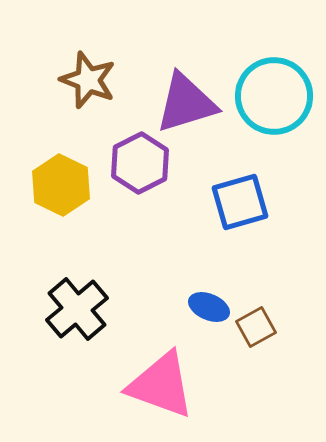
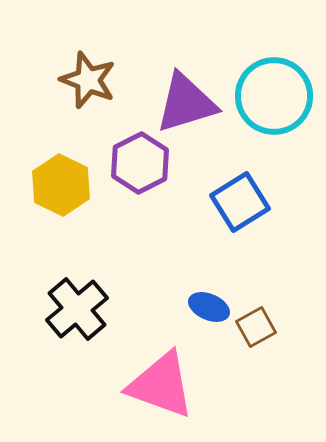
blue square: rotated 16 degrees counterclockwise
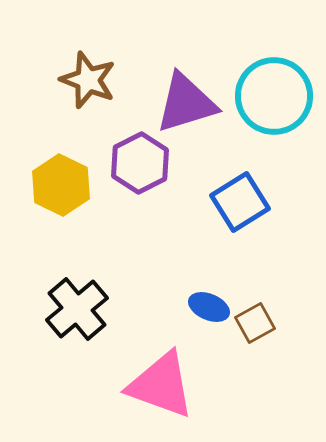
brown square: moved 1 px left, 4 px up
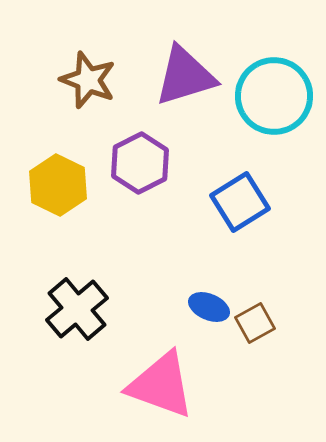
purple triangle: moved 1 px left, 27 px up
yellow hexagon: moved 3 px left
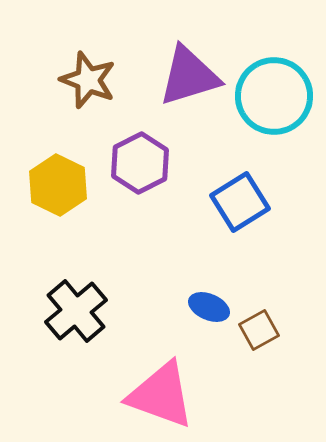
purple triangle: moved 4 px right
black cross: moved 1 px left, 2 px down
brown square: moved 4 px right, 7 px down
pink triangle: moved 10 px down
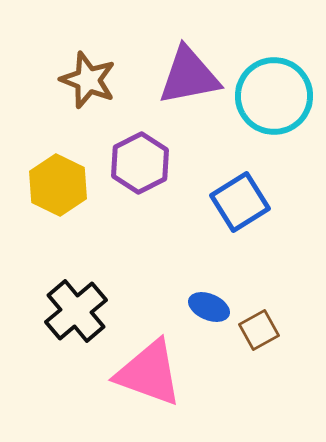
purple triangle: rotated 6 degrees clockwise
pink triangle: moved 12 px left, 22 px up
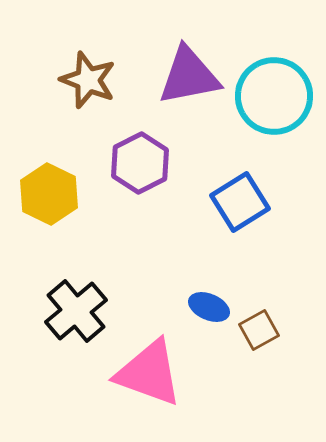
yellow hexagon: moved 9 px left, 9 px down
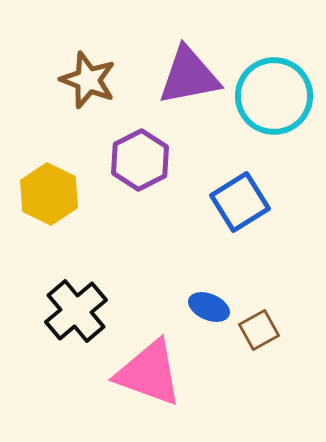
purple hexagon: moved 3 px up
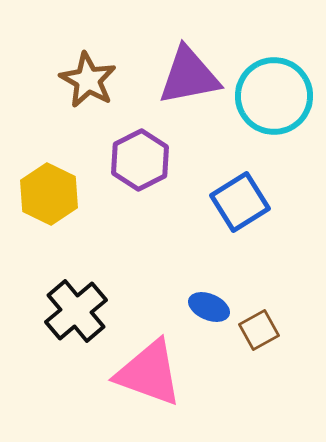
brown star: rotated 8 degrees clockwise
